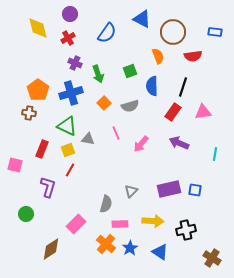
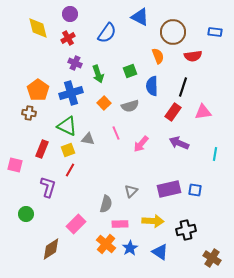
blue triangle at (142, 19): moved 2 px left, 2 px up
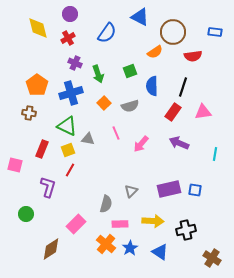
orange semicircle at (158, 56): moved 3 px left, 4 px up; rotated 77 degrees clockwise
orange pentagon at (38, 90): moved 1 px left, 5 px up
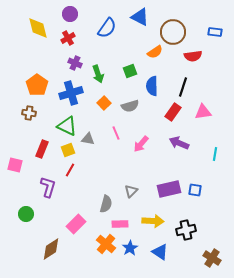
blue semicircle at (107, 33): moved 5 px up
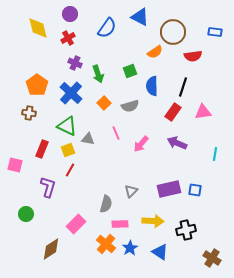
blue cross at (71, 93): rotated 30 degrees counterclockwise
purple arrow at (179, 143): moved 2 px left
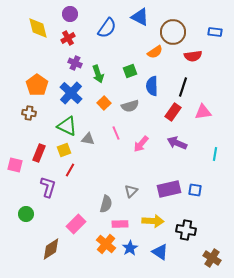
red rectangle at (42, 149): moved 3 px left, 4 px down
yellow square at (68, 150): moved 4 px left
black cross at (186, 230): rotated 24 degrees clockwise
